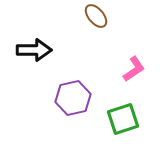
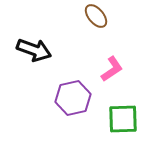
black arrow: rotated 20 degrees clockwise
pink L-shape: moved 22 px left
green square: rotated 16 degrees clockwise
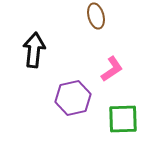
brown ellipse: rotated 25 degrees clockwise
black arrow: rotated 104 degrees counterclockwise
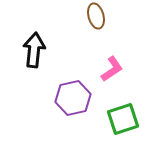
green square: rotated 16 degrees counterclockwise
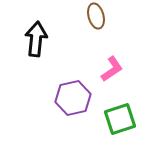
black arrow: moved 2 px right, 11 px up
green square: moved 3 px left
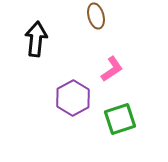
purple hexagon: rotated 16 degrees counterclockwise
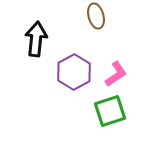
pink L-shape: moved 4 px right, 5 px down
purple hexagon: moved 1 px right, 26 px up
green square: moved 10 px left, 8 px up
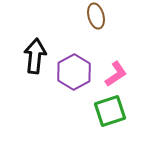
black arrow: moved 1 px left, 17 px down
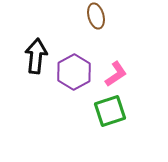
black arrow: moved 1 px right
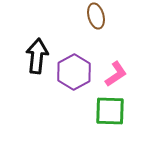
black arrow: moved 1 px right
green square: rotated 20 degrees clockwise
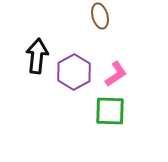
brown ellipse: moved 4 px right
